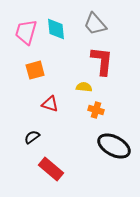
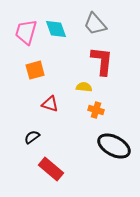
cyan diamond: rotated 15 degrees counterclockwise
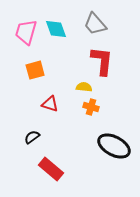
orange cross: moved 5 px left, 3 px up
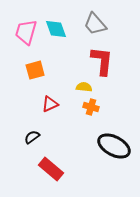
red triangle: rotated 42 degrees counterclockwise
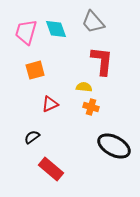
gray trapezoid: moved 2 px left, 2 px up
